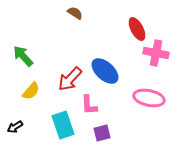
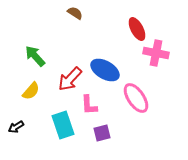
green arrow: moved 12 px right
blue ellipse: moved 1 px up; rotated 12 degrees counterclockwise
pink ellipse: moved 13 px left; rotated 44 degrees clockwise
black arrow: moved 1 px right
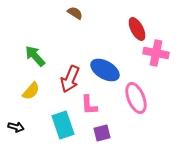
red arrow: rotated 20 degrees counterclockwise
pink ellipse: rotated 12 degrees clockwise
black arrow: rotated 133 degrees counterclockwise
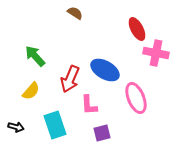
cyan rectangle: moved 8 px left
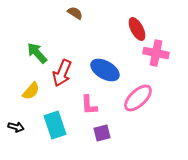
green arrow: moved 2 px right, 3 px up
red arrow: moved 8 px left, 6 px up
pink ellipse: moved 2 px right; rotated 68 degrees clockwise
